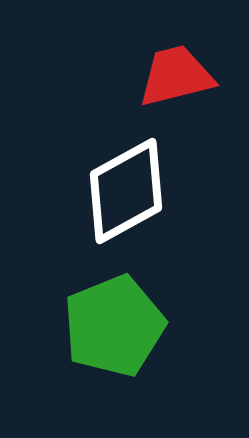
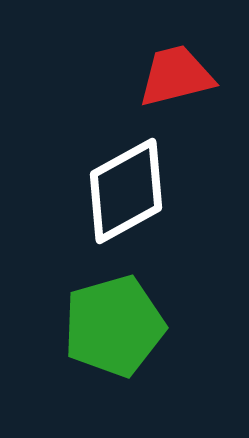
green pentagon: rotated 6 degrees clockwise
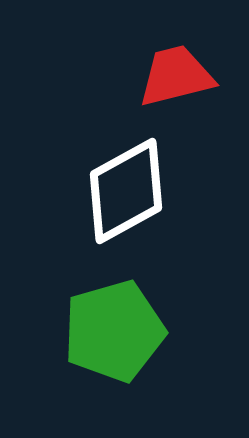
green pentagon: moved 5 px down
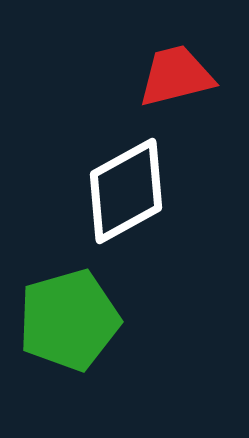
green pentagon: moved 45 px left, 11 px up
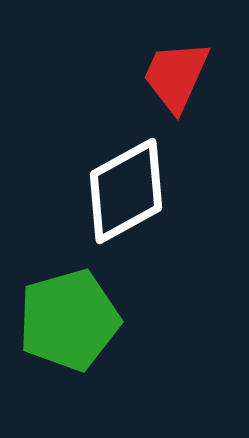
red trapezoid: rotated 52 degrees counterclockwise
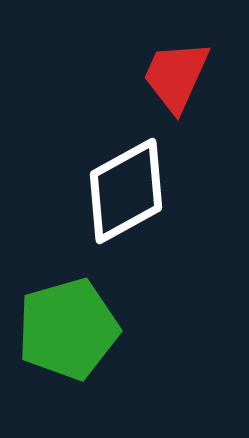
green pentagon: moved 1 px left, 9 px down
